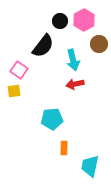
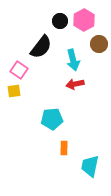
black semicircle: moved 2 px left, 1 px down
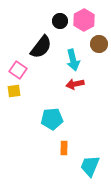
pink square: moved 1 px left
cyan trapezoid: rotated 10 degrees clockwise
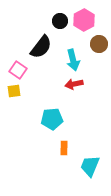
red arrow: moved 1 px left
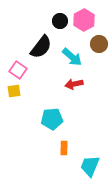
cyan arrow: moved 1 px left, 3 px up; rotated 35 degrees counterclockwise
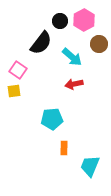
black semicircle: moved 4 px up
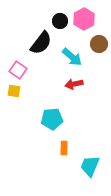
pink hexagon: moved 1 px up
yellow square: rotated 16 degrees clockwise
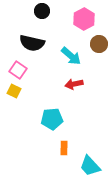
black circle: moved 18 px left, 10 px up
black semicircle: moved 9 px left; rotated 65 degrees clockwise
cyan arrow: moved 1 px left, 1 px up
yellow square: rotated 16 degrees clockwise
cyan trapezoid: rotated 65 degrees counterclockwise
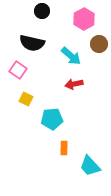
yellow square: moved 12 px right, 8 px down
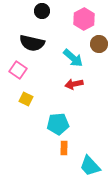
cyan arrow: moved 2 px right, 2 px down
cyan pentagon: moved 6 px right, 5 px down
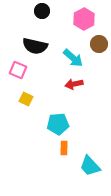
black semicircle: moved 3 px right, 3 px down
pink square: rotated 12 degrees counterclockwise
